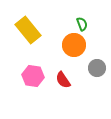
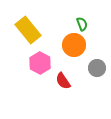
pink hexagon: moved 7 px right, 13 px up; rotated 20 degrees clockwise
red semicircle: moved 1 px down
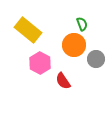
yellow rectangle: rotated 12 degrees counterclockwise
gray circle: moved 1 px left, 9 px up
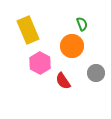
yellow rectangle: rotated 28 degrees clockwise
orange circle: moved 2 px left, 1 px down
gray circle: moved 14 px down
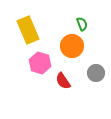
pink hexagon: rotated 10 degrees counterclockwise
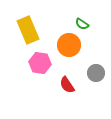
green semicircle: rotated 144 degrees clockwise
orange circle: moved 3 px left, 1 px up
pink hexagon: rotated 10 degrees counterclockwise
red semicircle: moved 4 px right, 4 px down
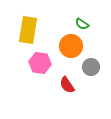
yellow rectangle: rotated 32 degrees clockwise
orange circle: moved 2 px right, 1 px down
gray circle: moved 5 px left, 6 px up
